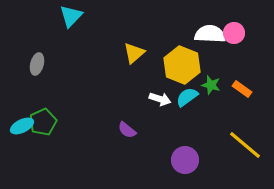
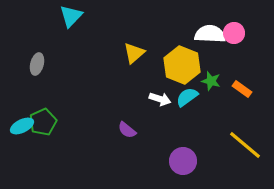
green star: moved 4 px up
purple circle: moved 2 px left, 1 px down
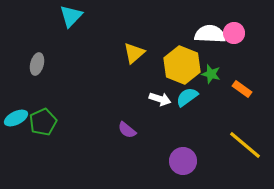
green star: moved 7 px up
cyan ellipse: moved 6 px left, 8 px up
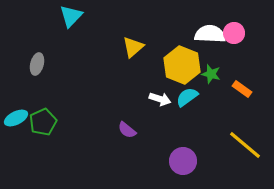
yellow triangle: moved 1 px left, 6 px up
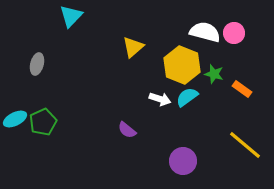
white semicircle: moved 5 px left, 2 px up; rotated 12 degrees clockwise
green star: moved 3 px right
cyan ellipse: moved 1 px left, 1 px down
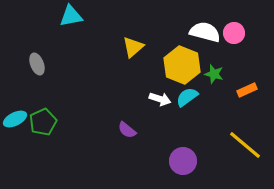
cyan triangle: rotated 35 degrees clockwise
gray ellipse: rotated 35 degrees counterclockwise
orange rectangle: moved 5 px right, 1 px down; rotated 60 degrees counterclockwise
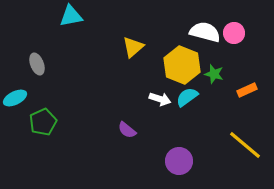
cyan ellipse: moved 21 px up
purple circle: moved 4 px left
